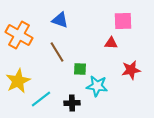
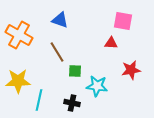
pink square: rotated 12 degrees clockwise
green square: moved 5 px left, 2 px down
yellow star: rotated 25 degrees clockwise
cyan line: moved 2 px left, 1 px down; rotated 40 degrees counterclockwise
black cross: rotated 14 degrees clockwise
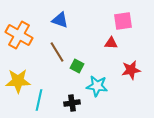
pink square: rotated 18 degrees counterclockwise
green square: moved 2 px right, 5 px up; rotated 24 degrees clockwise
black cross: rotated 21 degrees counterclockwise
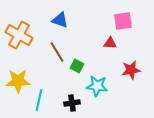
red triangle: moved 1 px left
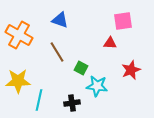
green square: moved 4 px right, 2 px down
red star: rotated 12 degrees counterclockwise
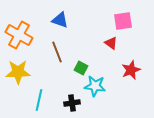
red triangle: moved 1 px right; rotated 32 degrees clockwise
brown line: rotated 10 degrees clockwise
yellow star: moved 9 px up
cyan star: moved 2 px left
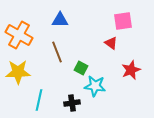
blue triangle: rotated 18 degrees counterclockwise
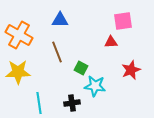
red triangle: moved 1 px up; rotated 40 degrees counterclockwise
cyan line: moved 3 px down; rotated 20 degrees counterclockwise
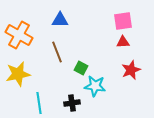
red triangle: moved 12 px right
yellow star: moved 2 px down; rotated 10 degrees counterclockwise
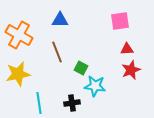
pink square: moved 3 px left
red triangle: moved 4 px right, 7 px down
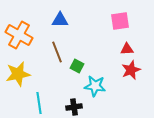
green square: moved 4 px left, 2 px up
black cross: moved 2 px right, 4 px down
